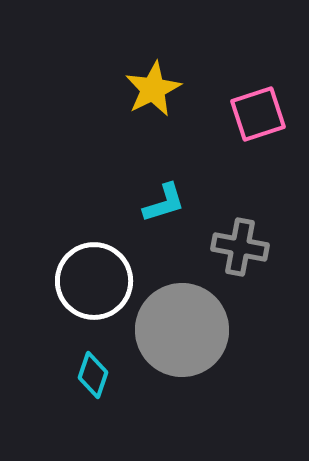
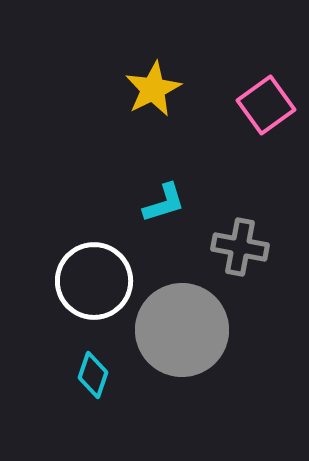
pink square: moved 8 px right, 9 px up; rotated 18 degrees counterclockwise
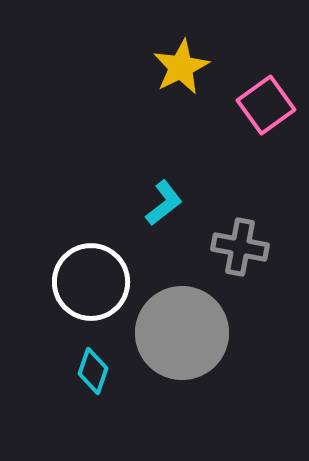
yellow star: moved 28 px right, 22 px up
cyan L-shape: rotated 21 degrees counterclockwise
white circle: moved 3 px left, 1 px down
gray circle: moved 3 px down
cyan diamond: moved 4 px up
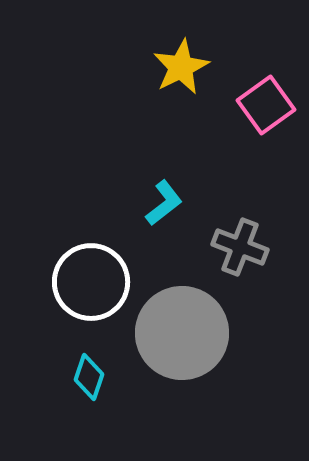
gray cross: rotated 10 degrees clockwise
cyan diamond: moved 4 px left, 6 px down
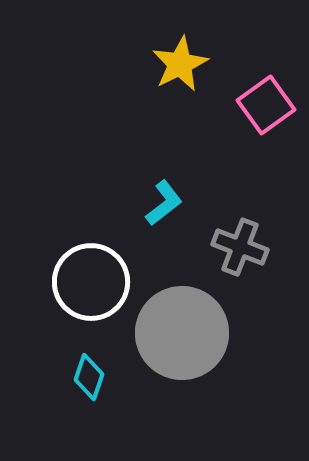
yellow star: moved 1 px left, 3 px up
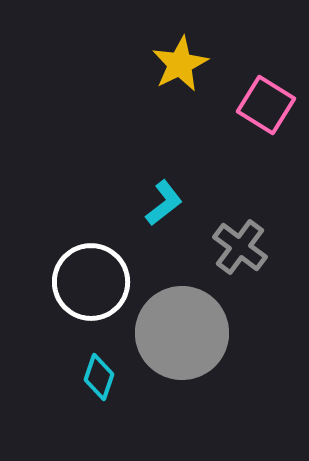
pink square: rotated 22 degrees counterclockwise
gray cross: rotated 16 degrees clockwise
cyan diamond: moved 10 px right
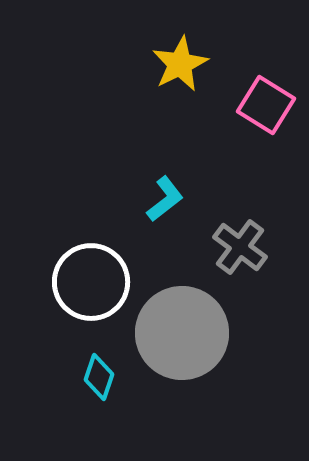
cyan L-shape: moved 1 px right, 4 px up
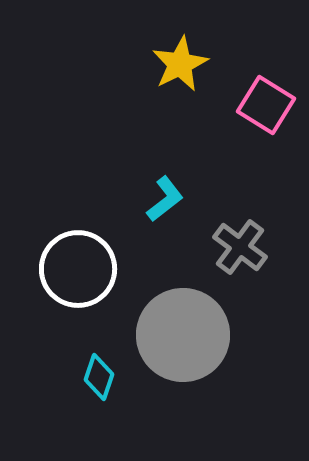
white circle: moved 13 px left, 13 px up
gray circle: moved 1 px right, 2 px down
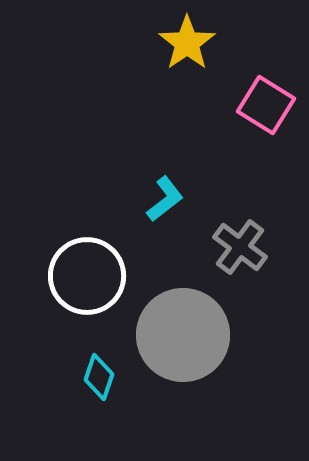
yellow star: moved 7 px right, 21 px up; rotated 8 degrees counterclockwise
white circle: moved 9 px right, 7 px down
